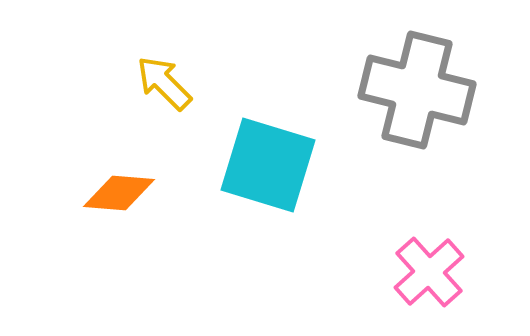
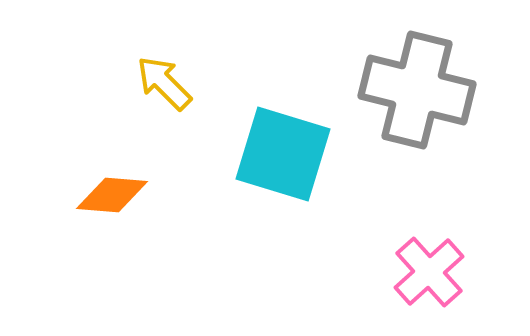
cyan square: moved 15 px right, 11 px up
orange diamond: moved 7 px left, 2 px down
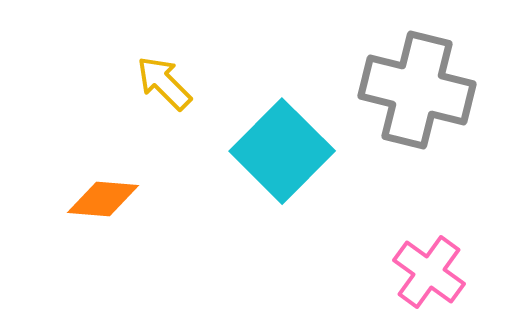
cyan square: moved 1 px left, 3 px up; rotated 28 degrees clockwise
orange diamond: moved 9 px left, 4 px down
pink cross: rotated 12 degrees counterclockwise
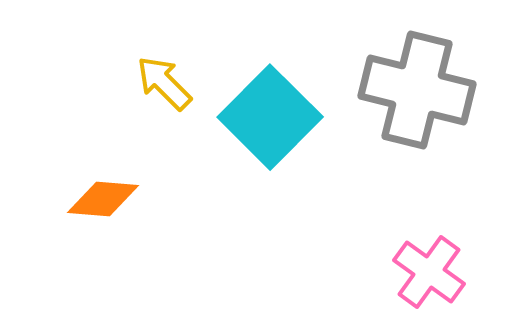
cyan square: moved 12 px left, 34 px up
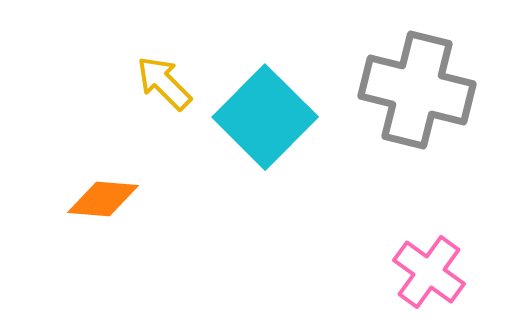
cyan square: moved 5 px left
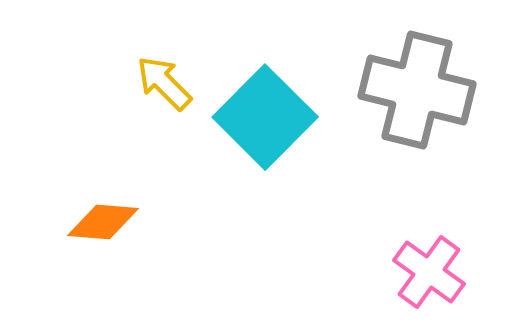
orange diamond: moved 23 px down
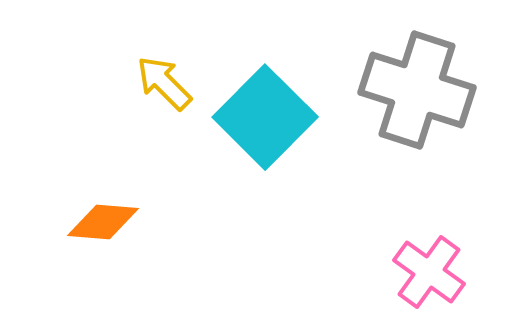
gray cross: rotated 4 degrees clockwise
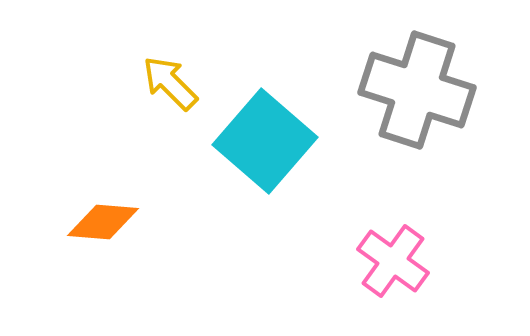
yellow arrow: moved 6 px right
cyan square: moved 24 px down; rotated 4 degrees counterclockwise
pink cross: moved 36 px left, 11 px up
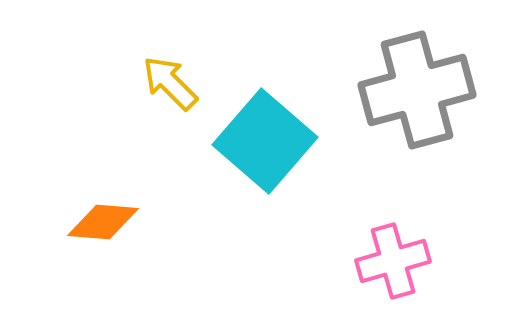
gray cross: rotated 33 degrees counterclockwise
pink cross: rotated 38 degrees clockwise
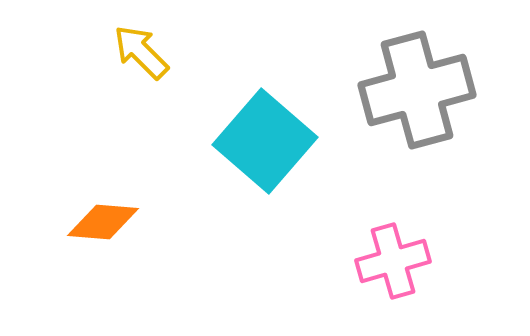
yellow arrow: moved 29 px left, 31 px up
